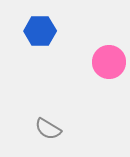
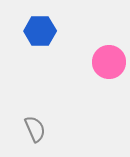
gray semicircle: moved 13 px left; rotated 144 degrees counterclockwise
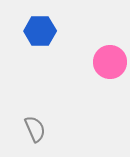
pink circle: moved 1 px right
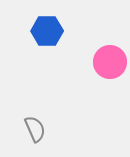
blue hexagon: moved 7 px right
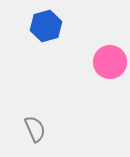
blue hexagon: moved 1 px left, 5 px up; rotated 16 degrees counterclockwise
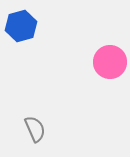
blue hexagon: moved 25 px left
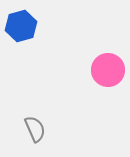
pink circle: moved 2 px left, 8 px down
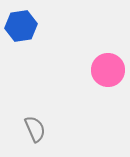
blue hexagon: rotated 8 degrees clockwise
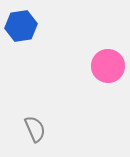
pink circle: moved 4 px up
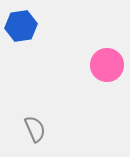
pink circle: moved 1 px left, 1 px up
